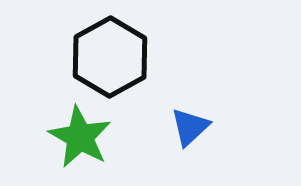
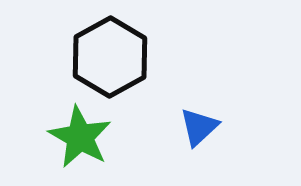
blue triangle: moved 9 px right
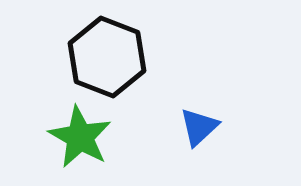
black hexagon: moved 3 px left; rotated 10 degrees counterclockwise
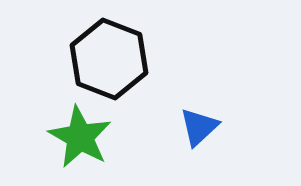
black hexagon: moved 2 px right, 2 px down
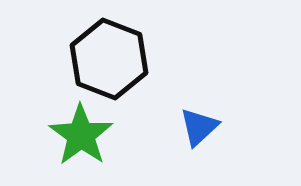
green star: moved 1 px right, 2 px up; rotated 6 degrees clockwise
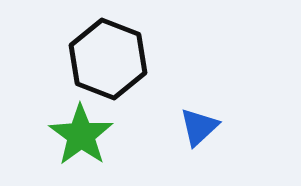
black hexagon: moved 1 px left
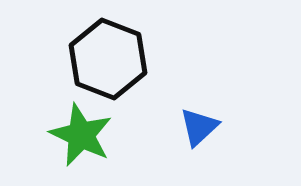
green star: rotated 10 degrees counterclockwise
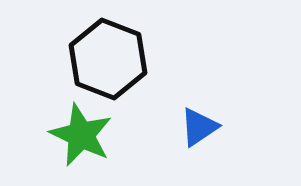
blue triangle: rotated 9 degrees clockwise
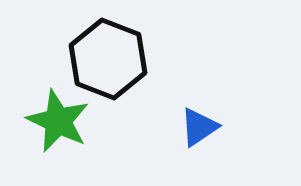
green star: moved 23 px left, 14 px up
